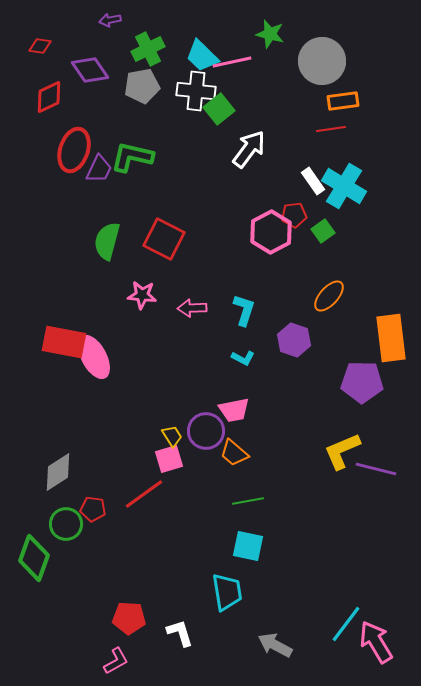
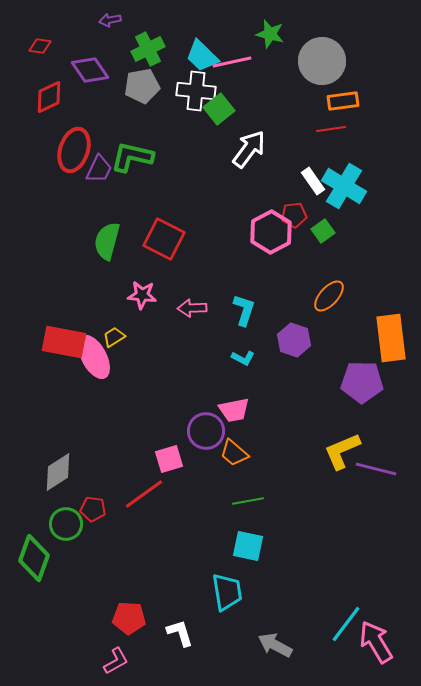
yellow trapezoid at (172, 436): moved 58 px left, 99 px up; rotated 90 degrees counterclockwise
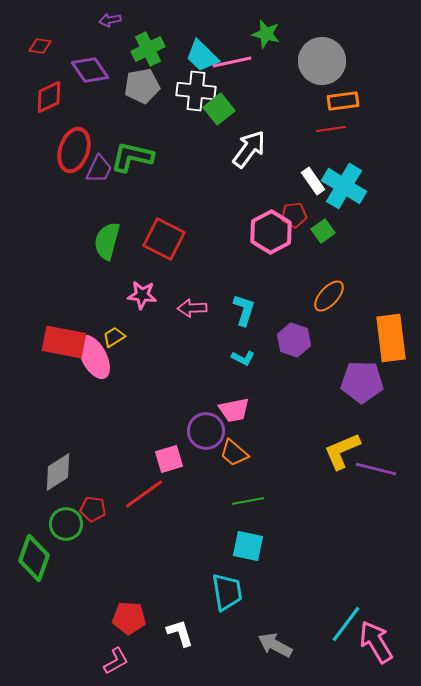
green star at (270, 34): moved 4 px left
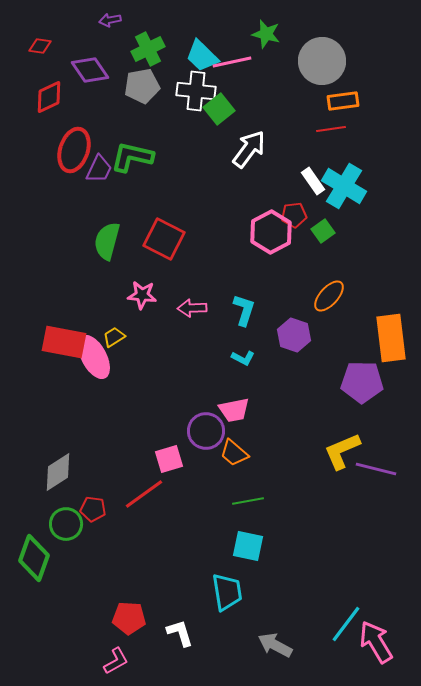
purple hexagon at (294, 340): moved 5 px up
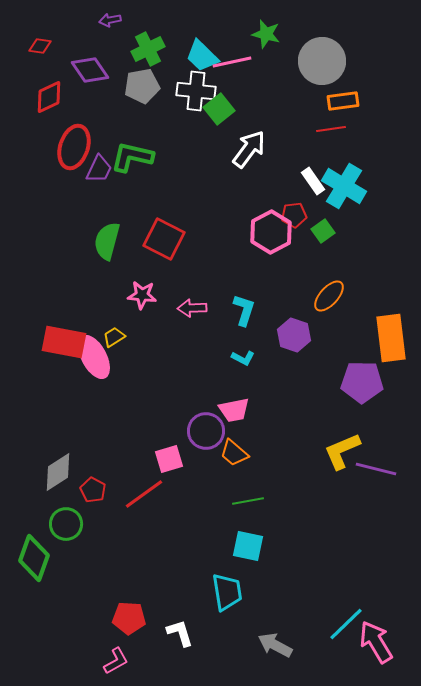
red ellipse at (74, 150): moved 3 px up
red pentagon at (93, 509): moved 19 px up; rotated 20 degrees clockwise
cyan line at (346, 624): rotated 9 degrees clockwise
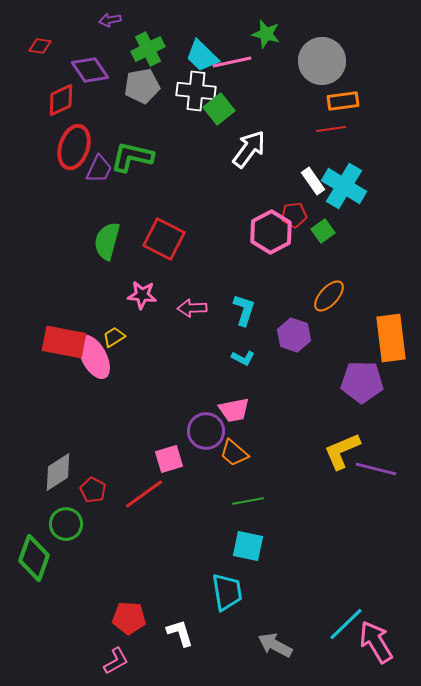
red diamond at (49, 97): moved 12 px right, 3 px down
